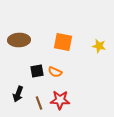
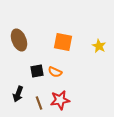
brown ellipse: rotated 70 degrees clockwise
yellow star: rotated 16 degrees clockwise
red star: rotated 12 degrees counterclockwise
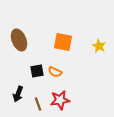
brown line: moved 1 px left, 1 px down
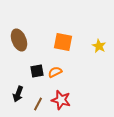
orange semicircle: rotated 128 degrees clockwise
red star: moved 1 px right; rotated 24 degrees clockwise
brown line: rotated 48 degrees clockwise
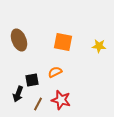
yellow star: rotated 24 degrees counterclockwise
black square: moved 5 px left, 9 px down
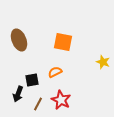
yellow star: moved 4 px right, 16 px down; rotated 16 degrees clockwise
red star: rotated 12 degrees clockwise
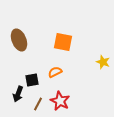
red star: moved 1 px left, 1 px down
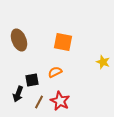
brown line: moved 1 px right, 2 px up
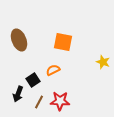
orange semicircle: moved 2 px left, 2 px up
black square: moved 1 px right; rotated 24 degrees counterclockwise
red star: rotated 24 degrees counterclockwise
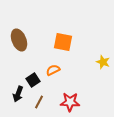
red star: moved 10 px right, 1 px down
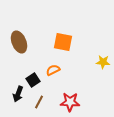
brown ellipse: moved 2 px down
yellow star: rotated 16 degrees counterclockwise
